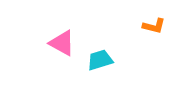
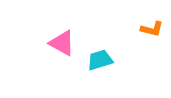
orange L-shape: moved 2 px left, 3 px down
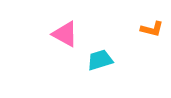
pink triangle: moved 3 px right, 9 px up
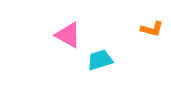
pink triangle: moved 3 px right, 1 px down
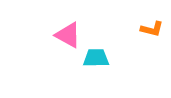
cyan trapezoid: moved 4 px left, 2 px up; rotated 16 degrees clockwise
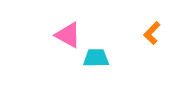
orange L-shape: moved 4 px down; rotated 120 degrees clockwise
